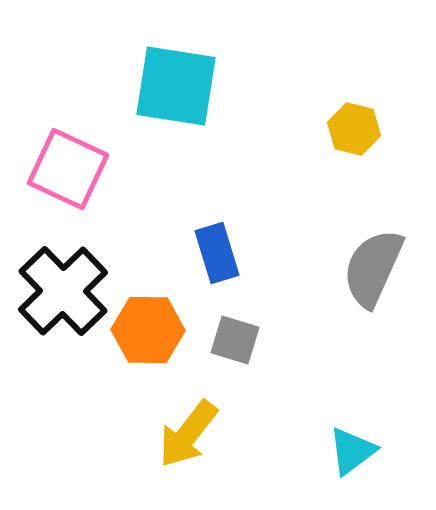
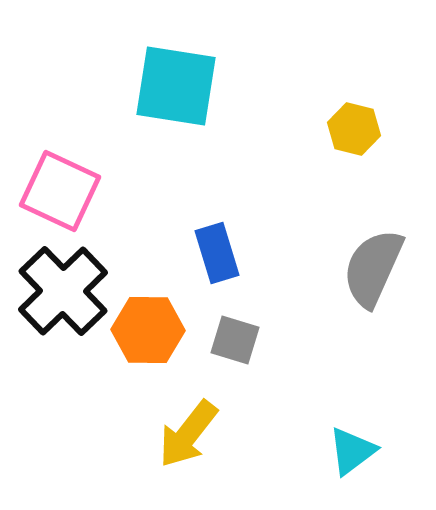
pink square: moved 8 px left, 22 px down
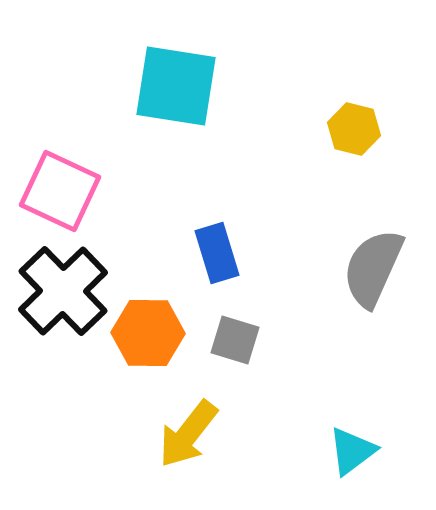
orange hexagon: moved 3 px down
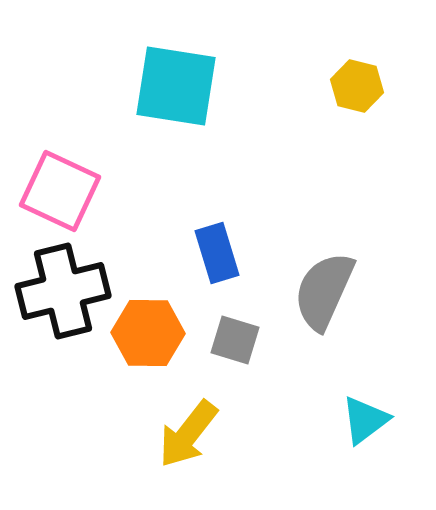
yellow hexagon: moved 3 px right, 43 px up
gray semicircle: moved 49 px left, 23 px down
black cross: rotated 30 degrees clockwise
cyan triangle: moved 13 px right, 31 px up
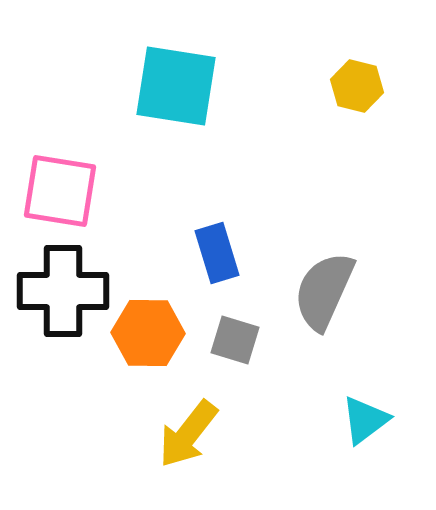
pink square: rotated 16 degrees counterclockwise
black cross: rotated 14 degrees clockwise
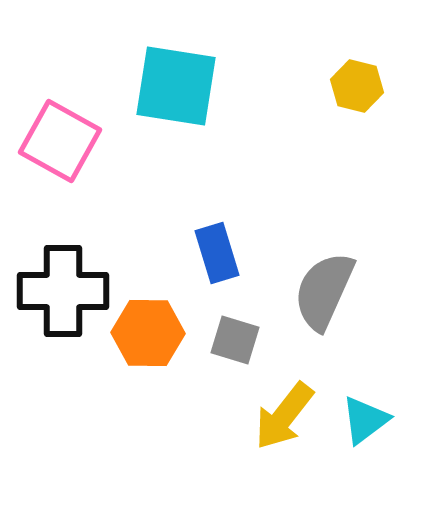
pink square: moved 50 px up; rotated 20 degrees clockwise
yellow arrow: moved 96 px right, 18 px up
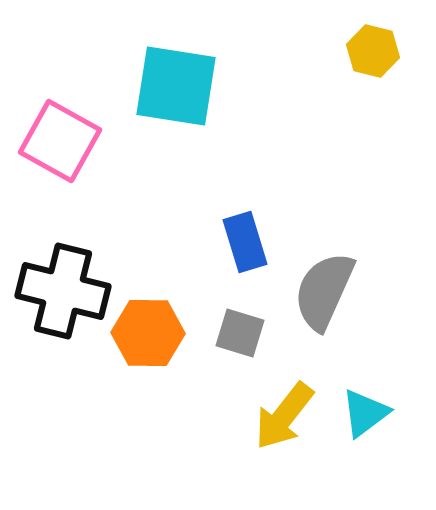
yellow hexagon: moved 16 px right, 35 px up
blue rectangle: moved 28 px right, 11 px up
black cross: rotated 14 degrees clockwise
gray square: moved 5 px right, 7 px up
cyan triangle: moved 7 px up
